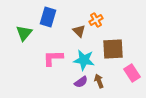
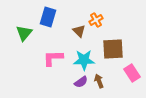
cyan star: rotated 10 degrees counterclockwise
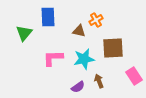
blue rectangle: rotated 18 degrees counterclockwise
brown triangle: rotated 32 degrees counterclockwise
brown square: moved 1 px up
cyan star: moved 1 px up; rotated 10 degrees counterclockwise
pink rectangle: moved 2 px right, 3 px down
purple semicircle: moved 3 px left, 5 px down
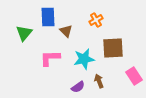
brown triangle: moved 13 px left; rotated 32 degrees clockwise
pink L-shape: moved 3 px left
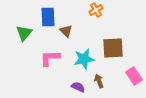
orange cross: moved 10 px up
purple semicircle: rotated 120 degrees counterclockwise
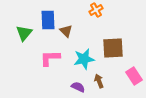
blue rectangle: moved 3 px down
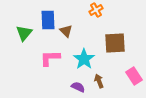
brown square: moved 2 px right, 5 px up
cyan star: rotated 25 degrees counterclockwise
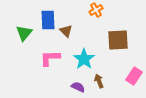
brown square: moved 3 px right, 3 px up
pink rectangle: rotated 66 degrees clockwise
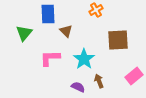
blue rectangle: moved 6 px up
pink rectangle: rotated 18 degrees clockwise
